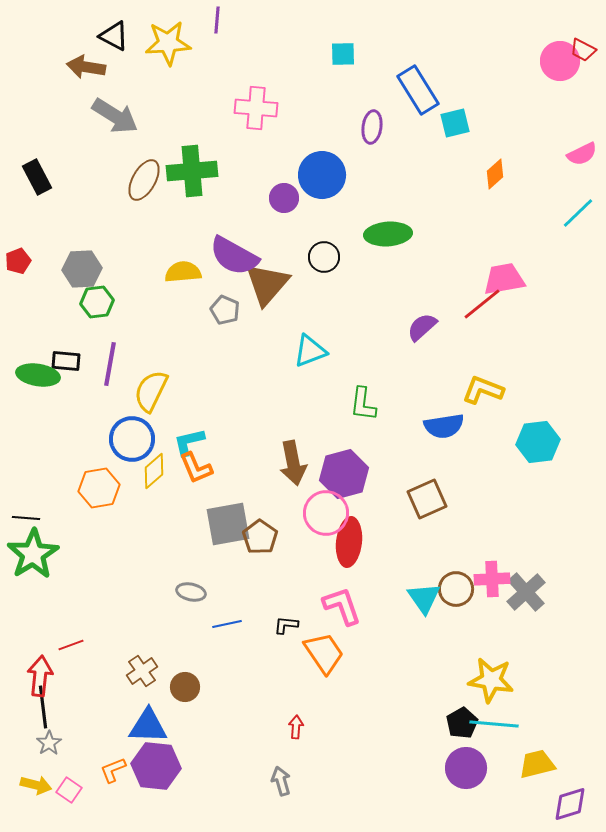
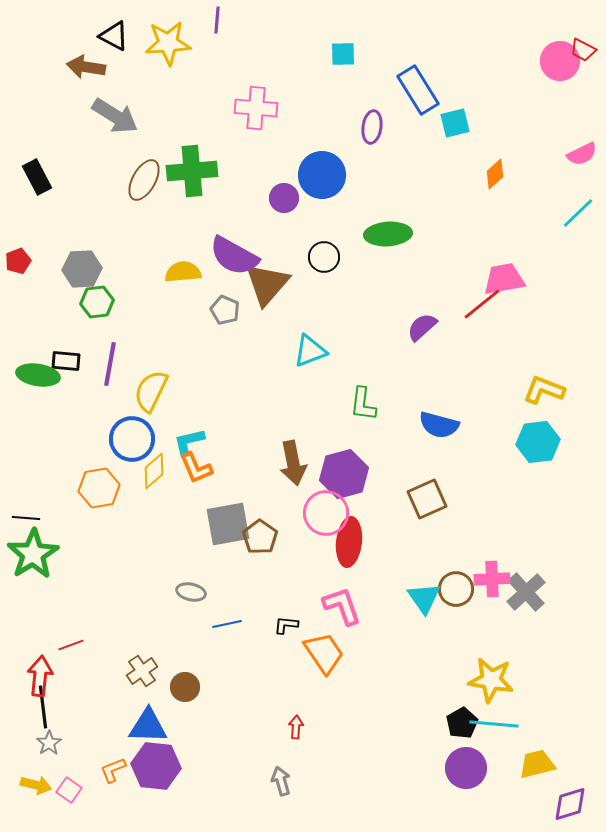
yellow L-shape at (483, 390): moved 61 px right
blue semicircle at (444, 426): moved 5 px left, 1 px up; rotated 24 degrees clockwise
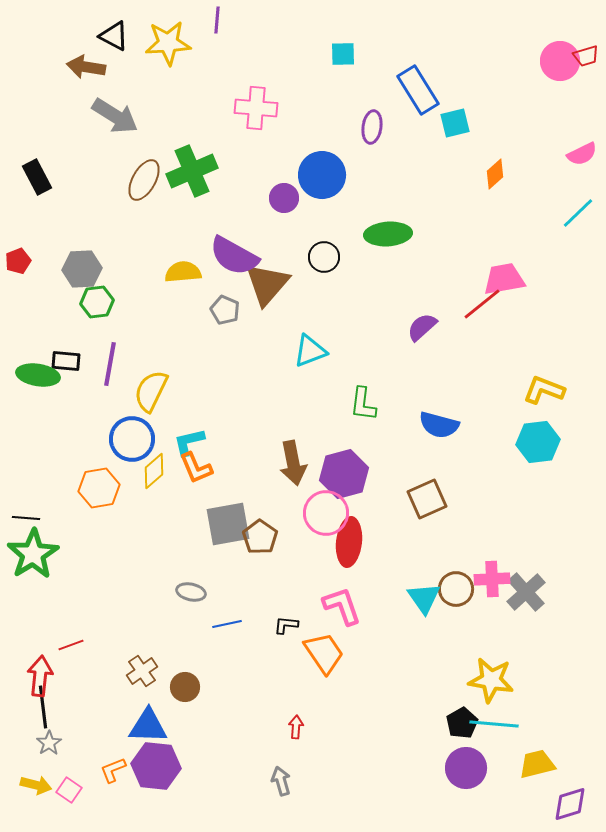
red trapezoid at (583, 50): moved 3 px right, 6 px down; rotated 44 degrees counterclockwise
green cross at (192, 171): rotated 18 degrees counterclockwise
